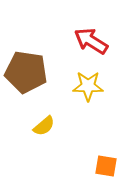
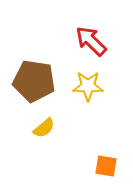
red arrow: rotated 12 degrees clockwise
brown pentagon: moved 8 px right, 9 px down
yellow semicircle: moved 2 px down
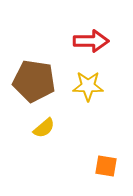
red arrow: rotated 136 degrees clockwise
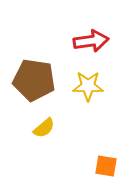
red arrow: rotated 8 degrees counterclockwise
brown pentagon: moved 1 px up
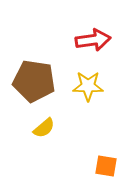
red arrow: moved 2 px right, 1 px up
brown pentagon: moved 1 px down
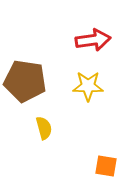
brown pentagon: moved 9 px left
yellow semicircle: rotated 65 degrees counterclockwise
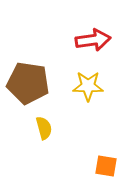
brown pentagon: moved 3 px right, 2 px down
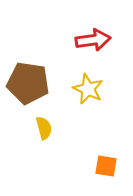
yellow star: moved 3 px down; rotated 24 degrees clockwise
